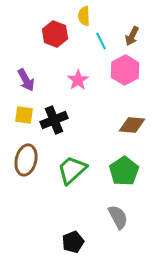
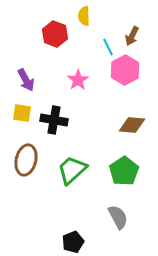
cyan line: moved 7 px right, 6 px down
yellow square: moved 2 px left, 2 px up
black cross: rotated 32 degrees clockwise
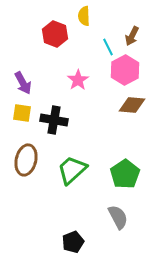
purple arrow: moved 3 px left, 3 px down
brown diamond: moved 20 px up
green pentagon: moved 1 px right, 3 px down
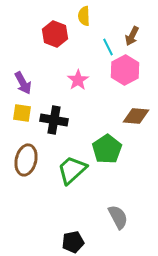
brown diamond: moved 4 px right, 11 px down
green pentagon: moved 18 px left, 25 px up
black pentagon: rotated 10 degrees clockwise
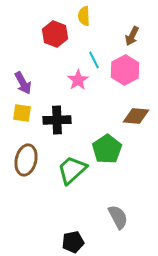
cyan line: moved 14 px left, 13 px down
black cross: moved 3 px right; rotated 12 degrees counterclockwise
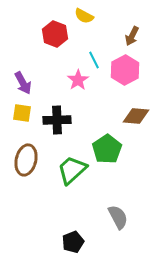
yellow semicircle: rotated 60 degrees counterclockwise
black pentagon: rotated 10 degrees counterclockwise
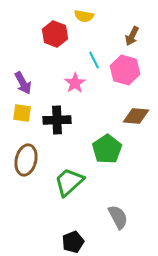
yellow semicircle: rotated 18 degrees counterclockwise
pink hexagon: rotated 16 degrees counterclockwise
pink star: moved 3 px left, 3 px down
green trapezoid: moved 3 px left, 12 px down
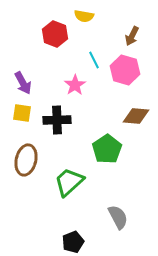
pink star: moved 2 px down
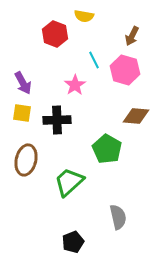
green pentagon: rotated 8 degrees counterclockwise
gray semicircle: rotated 15 degrees clockwise
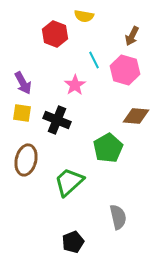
black cross: rotated 24 degrees clockwise
green pentagon: moved 1 px right, 1 px up; rotated 12 degrees clockwise
